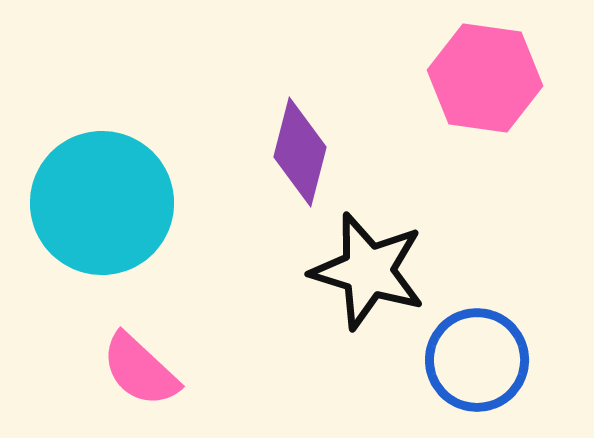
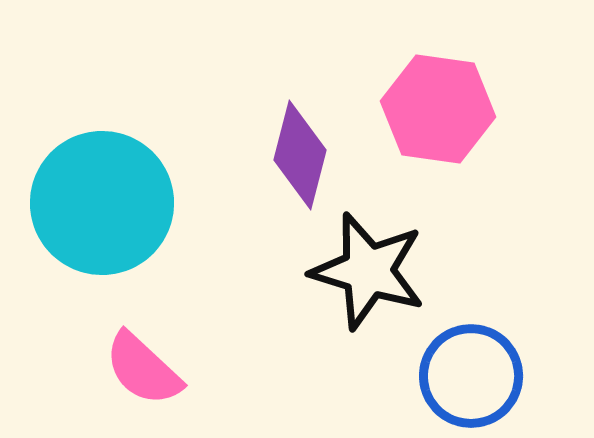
pink hexagon: moved 47 px left, 31 px down
purple diamond: moved 3 px down
blue circle: moved 6 px left, 16 px down
pink semicircle: moved 3 px right, 1 px up
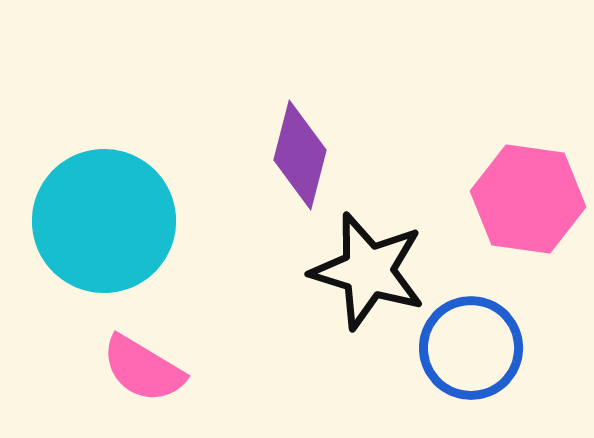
pink hexagon: moved 90 px right, 90 px down
cyan circle: moved 2 px right, 18 px down
pink semicircle: rotated 12 degrees counterclockwise
blue circle: moved 28 px up
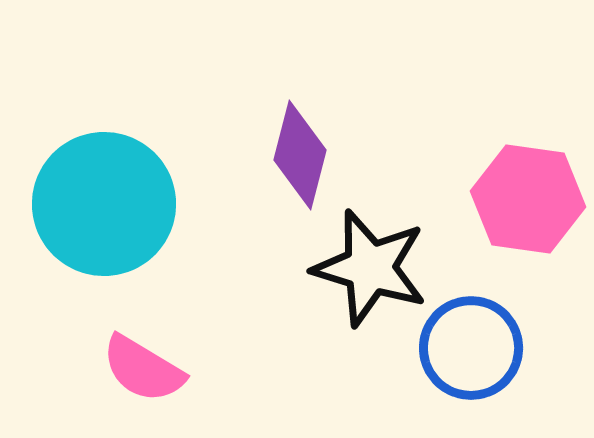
cyan circle: moved 17 px up
black star: moved 2 px right, 3 px up
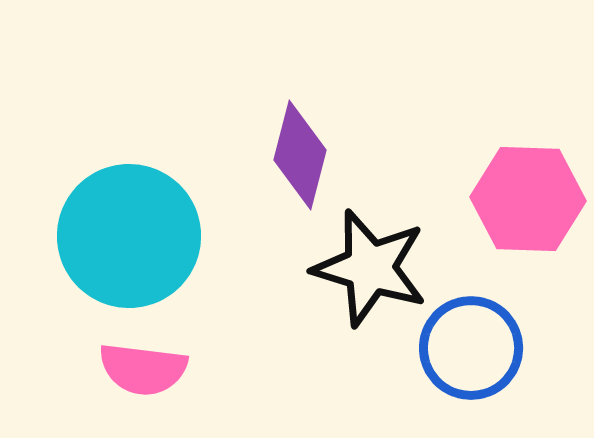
pink hexagon: rotated 6 degrees counterclockwise
cyan circle: moved 25 px right, 32 px down
pink semicircle: rotated 24 degrees counterclockwise
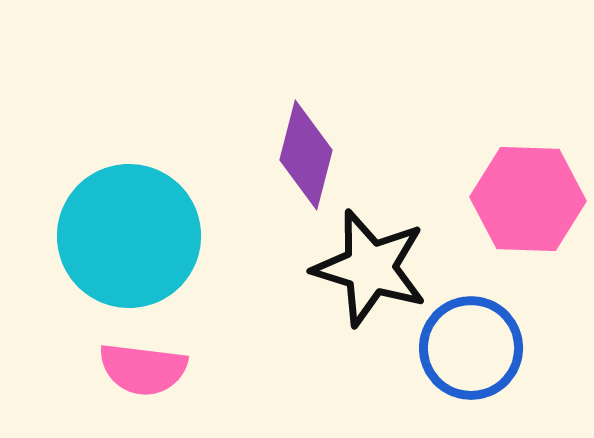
purple diamond: moved 6 px right
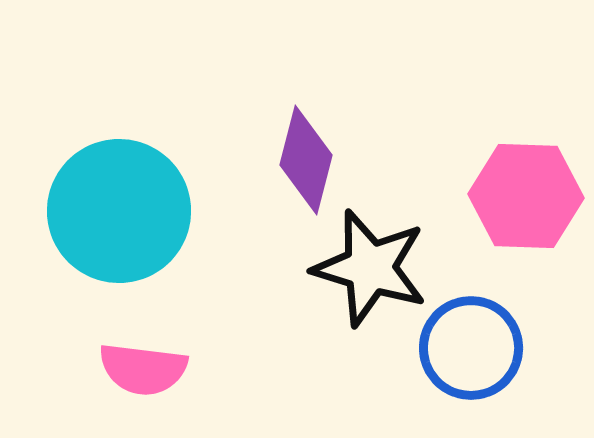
purple diamond: moved 5 px down
pink hexagon: moved 2 px left, 3 px up
cyan circle: moved 10 px left, 25 px up
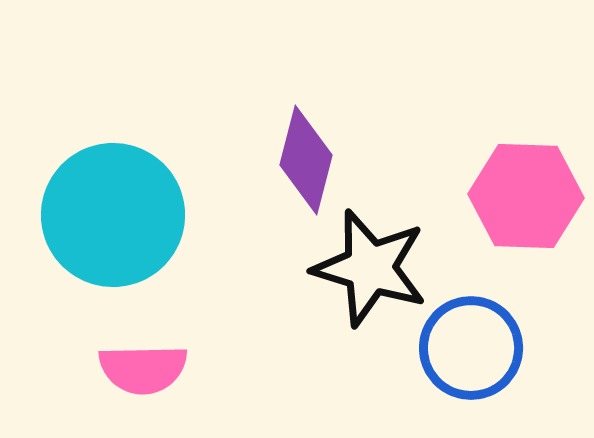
cyan circle: moved 6 px left, 4 px down
pink semicircle: rotated 8 degrees counterclockwise
